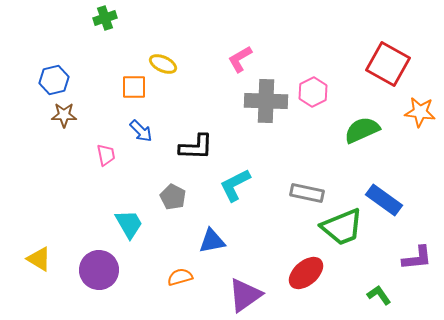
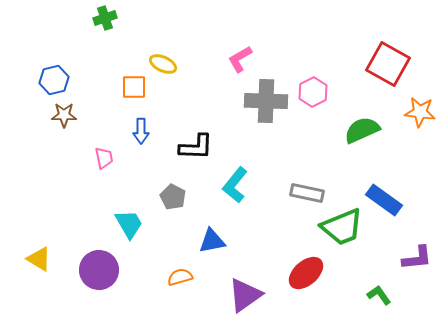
blue arrow: rotated 45 degrees clockwise
pink trapezoid: moved 2 px left, 3 px down
cyan L-shape: rotated 24 degrees counterclockwise
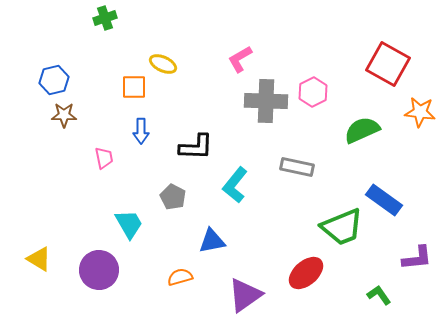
gray rectangle: moved 10 px left, 26 px up
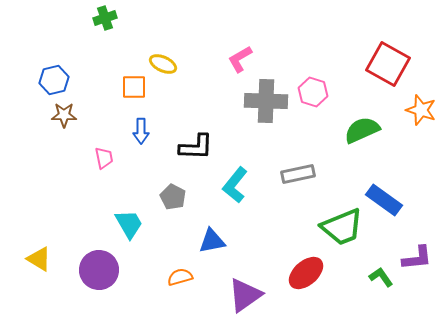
pink hexagon: rotated 16 degrees counterclockwise
orange star: moved 1 px right, 2 px up; rotated 12 degrees clockwise
gray rectangle: moved 1 px right, 7 px down; rotated 24 degrees counterclockwise
green L-shape: moved 2 px right, 18 px up
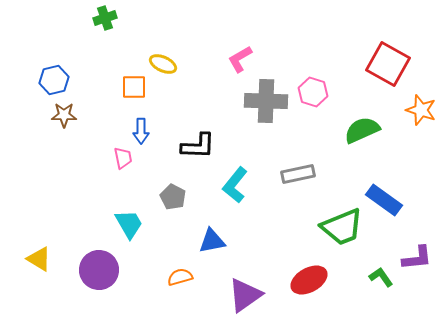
black L-shape: moved 2 px right, 1 px up
pink trapezoid: moved 19 px right
red ellipse: moved 3 px right, 7 px down; rotated 12 degrees clockwise
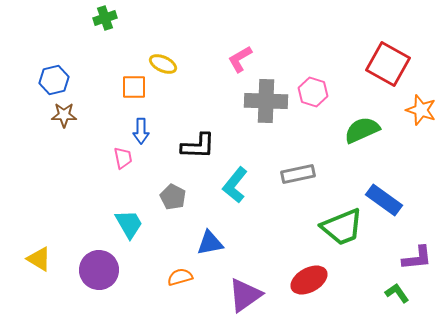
blue triangle: moved 2 px left, 2 px down
green L-shape: moved 16 px right, 16 px down
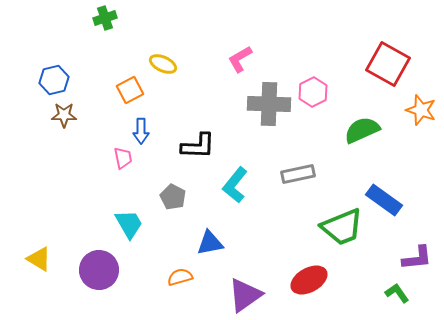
orange square: moved 4 px left, 3 px down; rotated 28 degrees counterclockwise
pink hexagon: rotated 16 degrees clockwise
gray cross: moved 3 px right, 3 px down
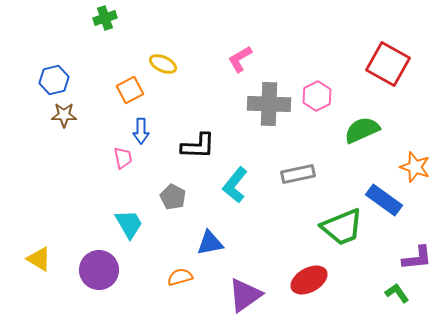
pink hexagon: moved 4 px right, 4 px down
orange star: moved 6 px left, 57 px down
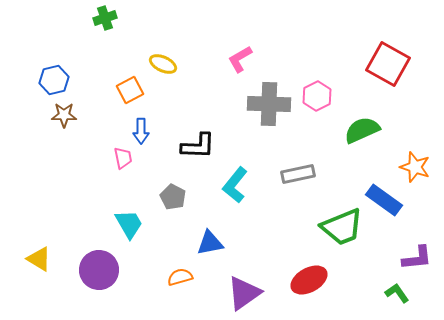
purple triangle: moved 1 px left, 2 px up
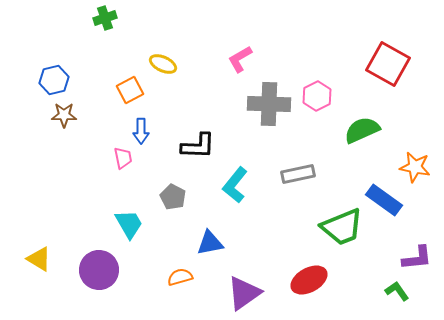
orange star: rotated 8 degrees counterclockwise
green L-shape: moved 2 px up
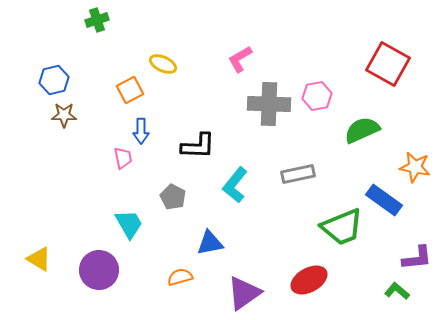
green cross: moved 8 px left, 2 px down
pink hexagon: rotated 16 degrees clockwise
green L-shape: rotated 15 degrees counterclockwise
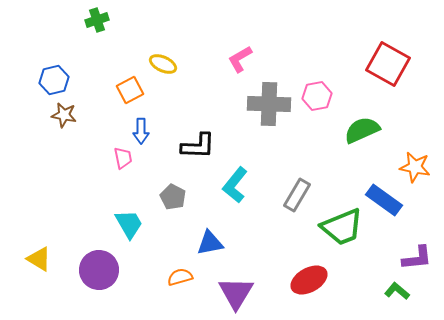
brown star: rotated 10 degrees clockwise
gray rectangle: moved 1 px left, 21 px down; rotated 48 degrees counterclockwise
purple triangle: moved 8 px left; rotated 24 degrees counterclockwise
